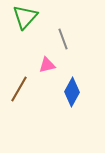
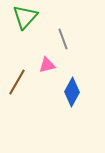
brown line: moved 2 px left, 7 px up
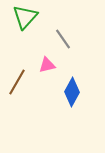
gray line: rotated 15 degrees counterclockwise
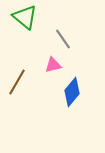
green triangle: rotated 32 degrees counterclockwise
pink triangle: moved 6 px right
blue diamond: rotated 12 degrees clockwise
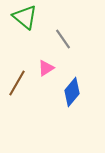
pink triangle: moved 7 px left, 3 px down; rotated 18 degrees counterclockwise
brown line: moved 1 px down
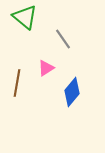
brown line: rotated 20 degrees counterclockwise
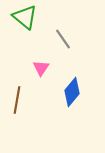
pink triangle: moved 5 px left; rotated 24 degrees counterclockwise
brown line: moved 17 px down
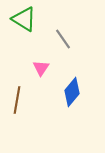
green triangle: moved 1 px left, 2 px down; rotated 8 degrees counterclockwise
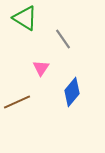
green triangle: moved 1 px right, 1 px up
brown line: moved 2 px down; rotated 56 degrees clockwise
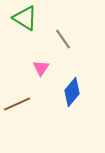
brown line: moved 2 px down
